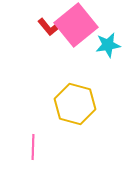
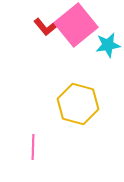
red L-shape: moved 4 px left
yellow hexagon: moved 3 px right
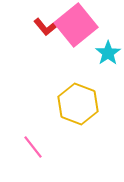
cyan star: moved 8 px down; rotated 25 degrees counterclockwise
yellow hexagon: rotated 6 degrees clockwise
pink line: rotated 40 degrees counterclockwise
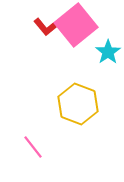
cyan star: moved 1 px up
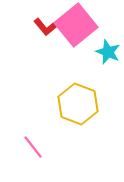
cyan star: rotated 15 degrees counterclockwise
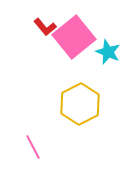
pink square: moved 2 px left, 12 px down
yellow hexagon: moved 2 px right; rotated 12 degrees clockwise
pink line: rotated 10 degrees clockwise
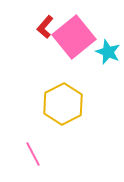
red L-shape: rotated 80 degrees clockwise
yellow hexagon: moved 17 px left
pink line: moved 7 px down
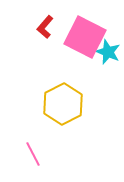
pink square: moved 11 px right; rotated 24 degrees counterclockwise
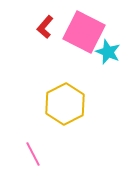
pink square: moved 1 px left, 5 px up
yellow hexagon: moved 2 px right
